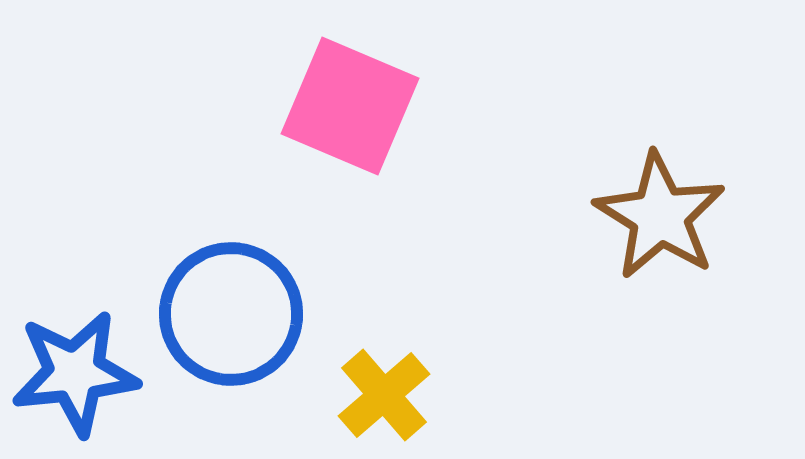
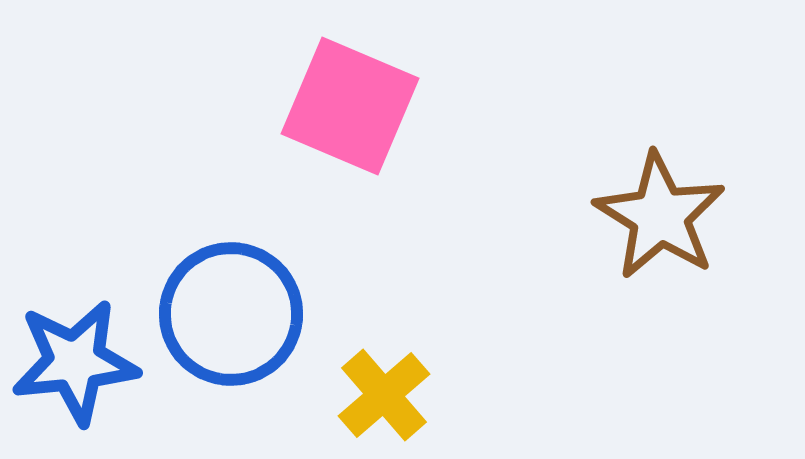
blue star: moved 11 px up
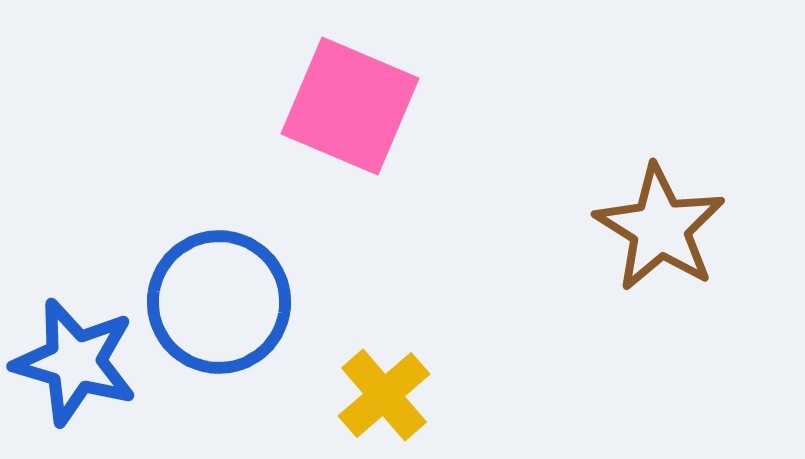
brown star: moved 12 px down
blue circle: moved 12 px left, 12 px up
blue star: rotated 22 degrees clockwise
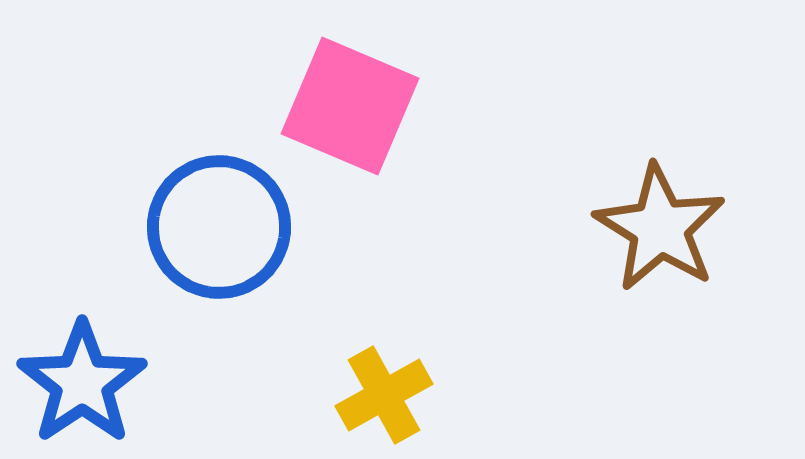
blue circle: moved 75 px up
blue star: moved 7 px right, 21 px down; rotated 22 degrees clockwise
yellow cross: rotated 12 degrees clockwise
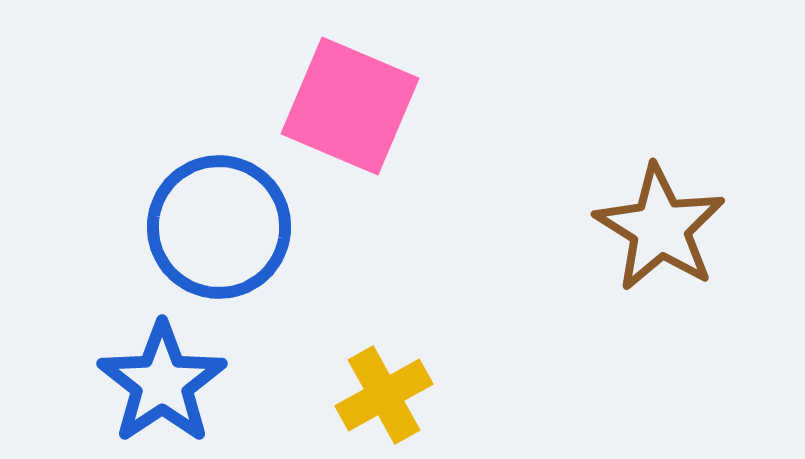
blue star: moved 80 px right
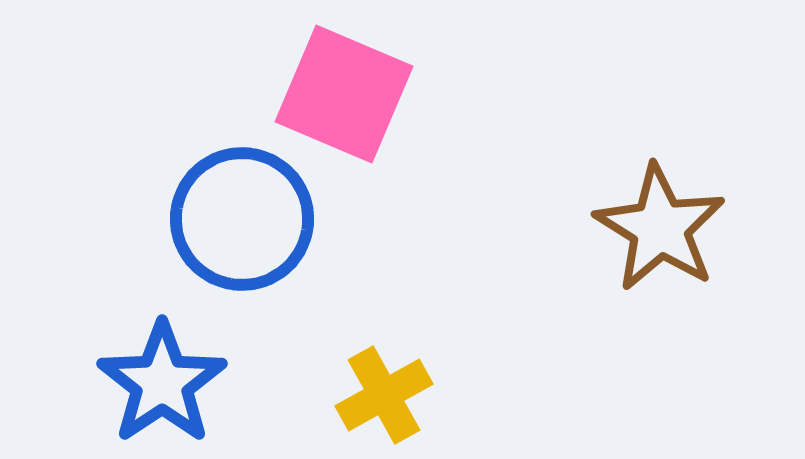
pink square: moved 6 px left, 12 px up
blue circle: moved 23 px right, 8 px up
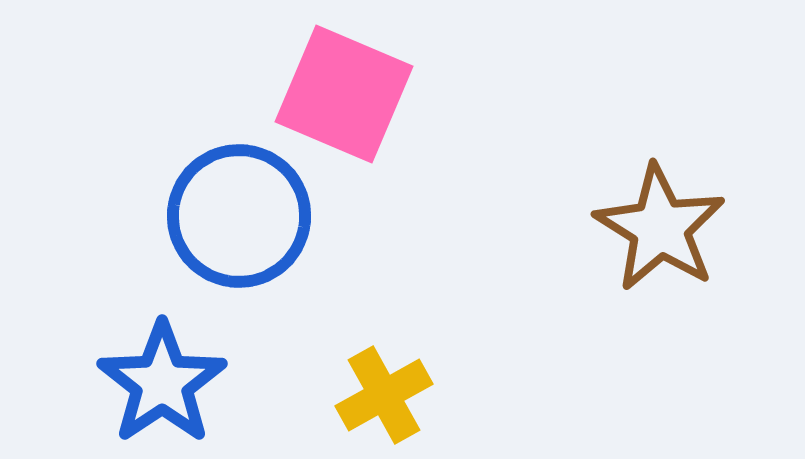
blue circle: moved 3 px left, 3 px up
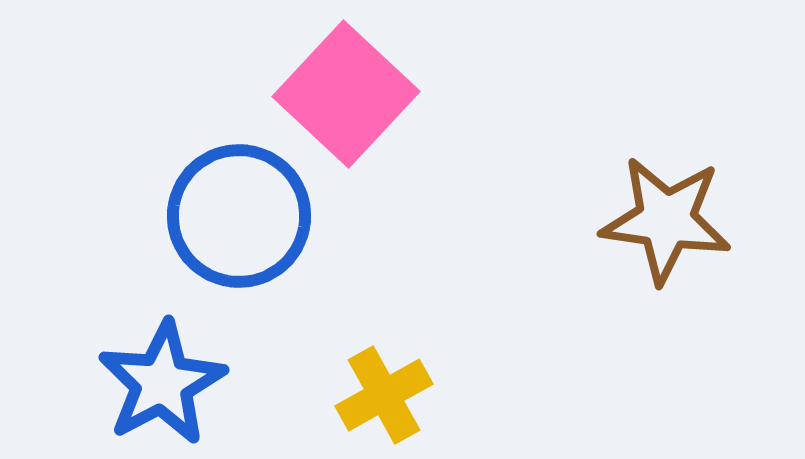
pink square: moved 2 px right; rotated 20 degrees clockwise
brown star: moved 6 px right, 8 px up; rotated 24 degrees counterclockwise
blue star: rotated 6 degrees clockwise
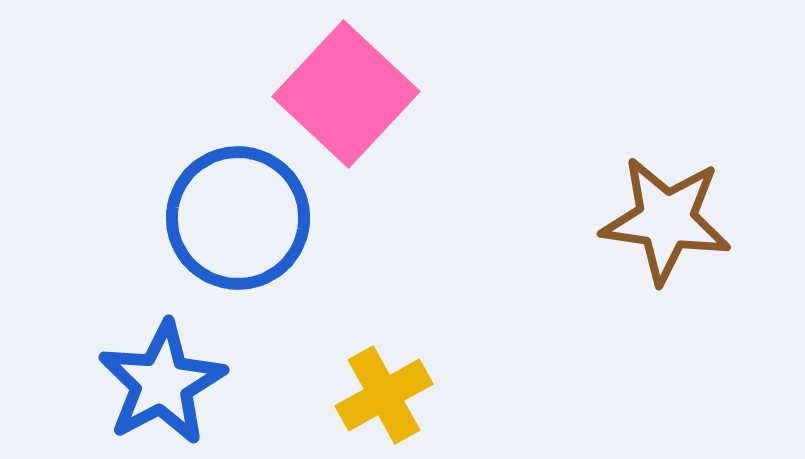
blue circle: moved 1 px left, 2 px down
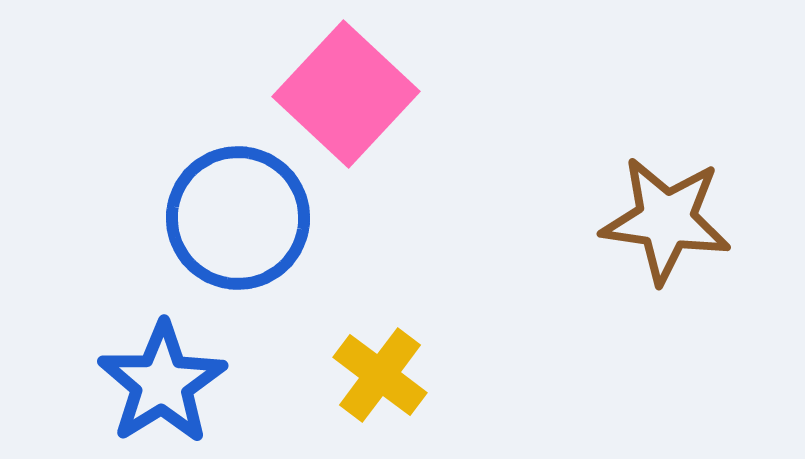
blue star: rotated 4 degrees counterclockwise
yellow cross: moved 4 px left, 20 px up; rotated 24 degrees counterclockwise
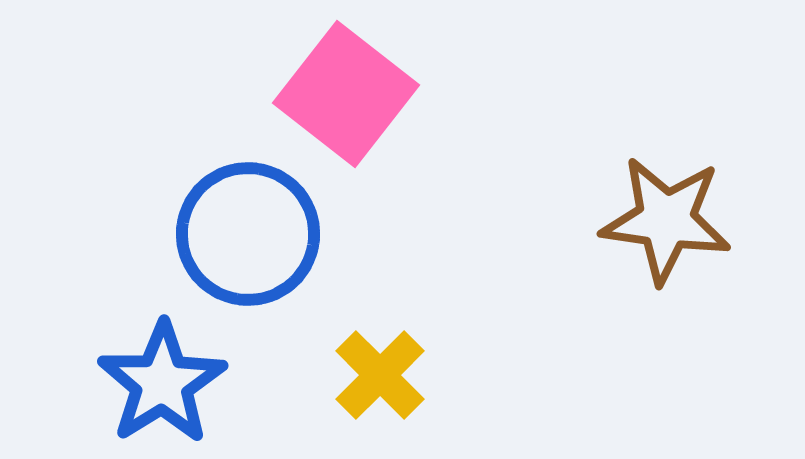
pink square: rotated 5 degrees counterclockwise
blue circle: moved 10 px right, 16 px down
yellow cross: rotated 8 degrees clockwise
